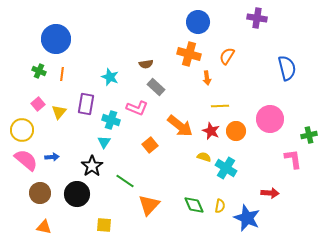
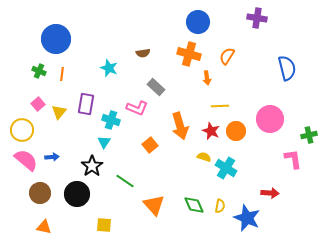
brown semicircle at (146, 64): moved 3 px left, 11 px up
cyan star at (110, 77): moved 1 px left, 9 px up
orange arrow at (180, 126): rotated 36 degrees clockwise
orange triangle at (149, 205): moved 5 px right; rotated 25 degrees counterclockwise
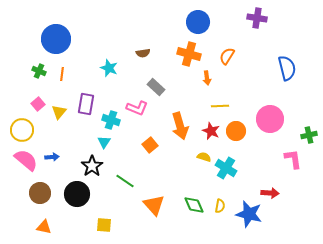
blue star at (247, 218): moved 2 px right, 4 px up; rotated 8 degrees counterclockwise
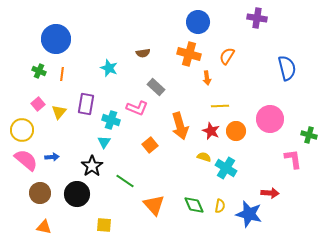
green cross at (309, 135): rotated 28 degrees clockwise
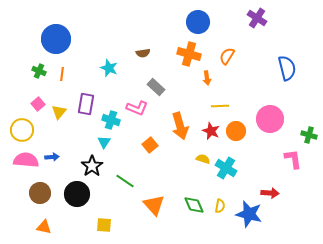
purple cross at (257, 18): rotated 24 degrees clockwise
yellow semicircle at (204, 157): moved 1 px left, 2 px down
pink semicircle at (26, 160): rotated 35 degrees counterclockwise
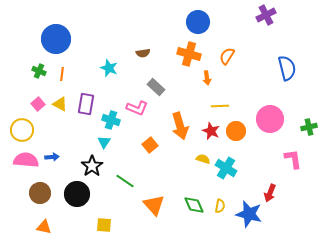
purple cross at (257, 18): moved 9 px right, 3 px up; rotated 30 degrees clockwise
yellow triangle at (59, 112): moved 1 px right, 8 px up; rotated 42 degrees counterclockwise
green cross at (309, 135): moved 8 px up; rotated 28 degrees counterclockwise
red arrow at (270, 193): rotated 108 degrees clockwise
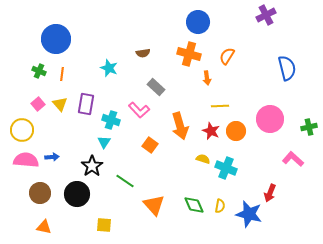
yellow triangle at (60, 104): rotated 21 degrees clockwise
pink L-shape at (137, 108): moved 2 px right, 2 px down; rotated 25 degrees clockwise
orange square at (150, 145): rotated 14 degrees counterclockwise
pink L-shape at (293, 159): rotated 40 degrees counterclockwise
cyan cross at (226, 168): rotated 10 degrees counterclockwise
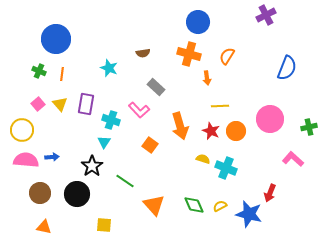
blue semicircle at (287, 68): rotated 35 degrees clockwise
yellow semicircle at (220, 206): rotated 128 degrees counterclockwise
